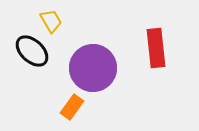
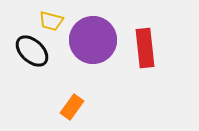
yellow trapezoid: rotated 135 degrees clockwise
red rectangle: moved 11 px left
purple circle: moved 28 px up
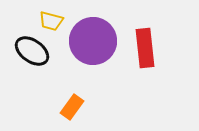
purple circle: moved 1 px down
black ellipse: rotated 8 degrees counterclockwise
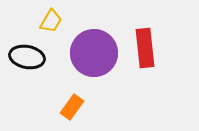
yellow trapezoid: rotated 75 degrees counterclockwise
purple circle: moved 1 px right, 12 px down
black ellipse: moved 5 px left, 6 px down; rotated 24 degrees counterclockwise
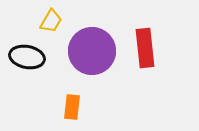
purple circle: moved 2 px left, 2 px up
orange rectangle: rotated 30 degrees counterclockwise
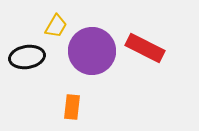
yellow trapezoid: moved 5 px right, 5 px down
red rectangle: rotated 57 degrees counterclockwise
black ellipse: rotated 20 degrees counterclockwise
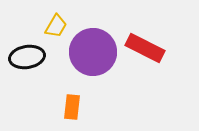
purple circle: moved 1 px right, 1 px down
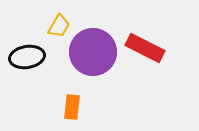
yellow trapezoid: moved 3 px right
